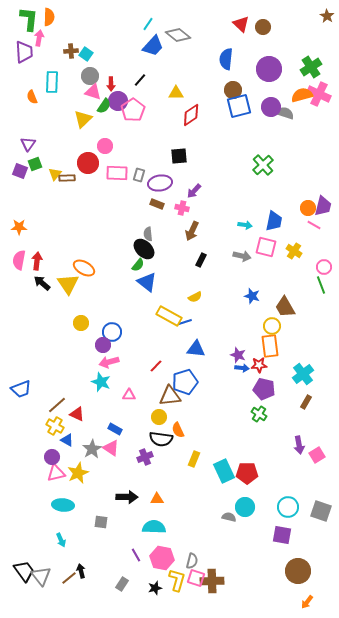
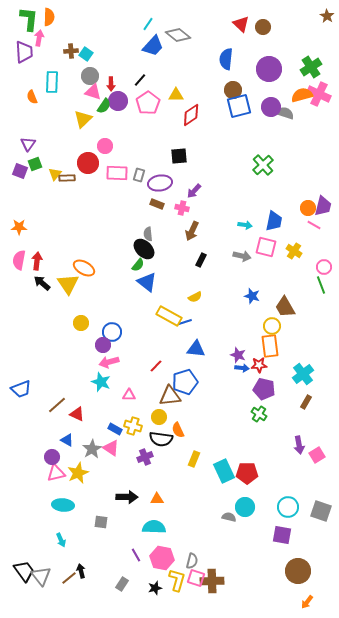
yellow triangle at (176, 93): moved 2 px down
pink pentagon at (133, 110): moved 15 px right, 7 px up
yellow cross at (55, 426): moved 78 px right; rotated 12 degrees counterclockwise
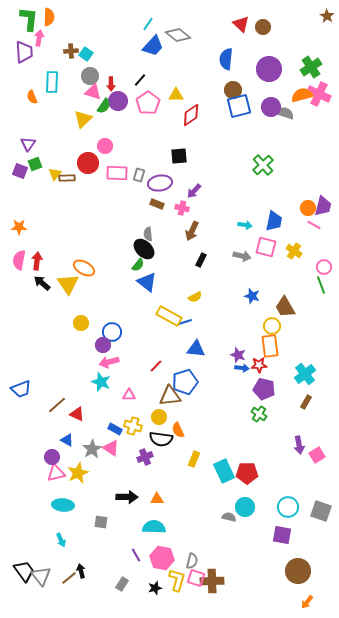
cyan cross at (303, 374): moved 2 px right
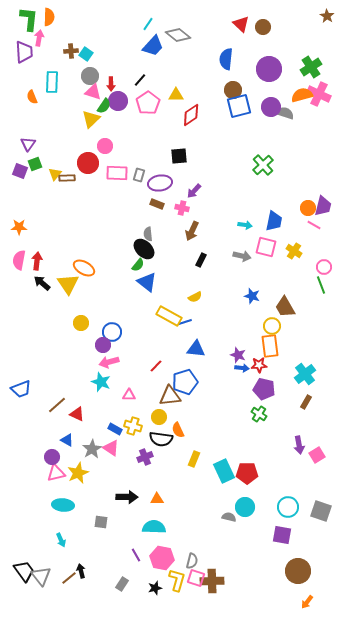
yellow triangle at (83, 119): moved 8 px right
